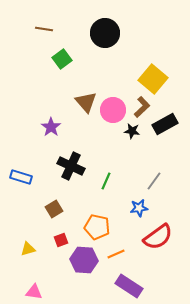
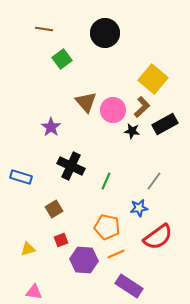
orange pentagon: moved 10 px right
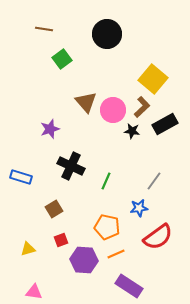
black circle: moved 2 px right, 1 px down
purple star: moved 1 px left, 2 px down; rotated 18 degrees clockwise
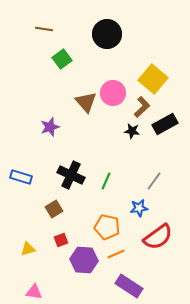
pink circle: moved 17 px up
purple star: moved 2 px up
black cross: moved 9 px down
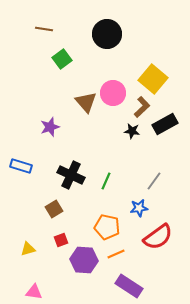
blue rectangle: moved 11 px up
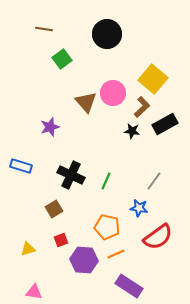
blue star: rotated 18 degrees clockwise
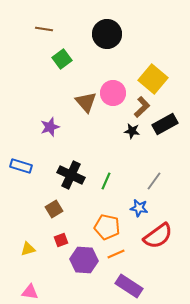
red semicircle: moved 1 px up
pink triangle: moved 4 px left
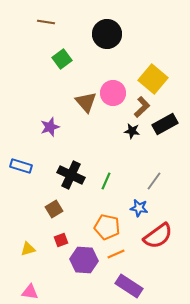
brown line: moved 2 px right, 7 px up
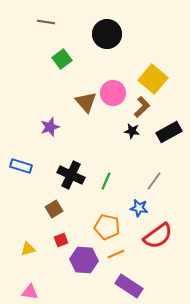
black rectangle: moved 4 px right, 8 px down
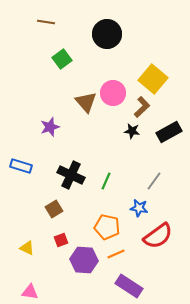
yellow triangle: moved 1 px left, 1 px up; rotated 42 degrees clockwise
